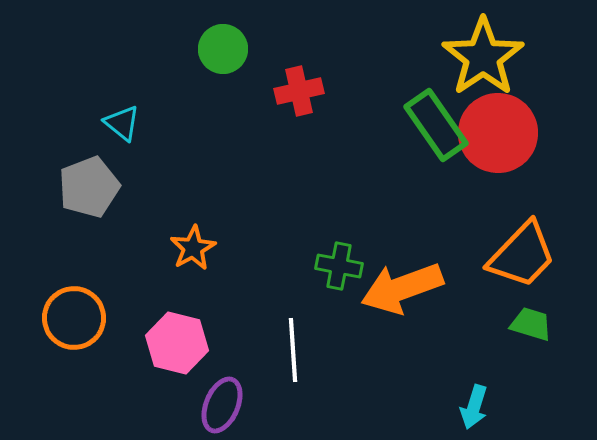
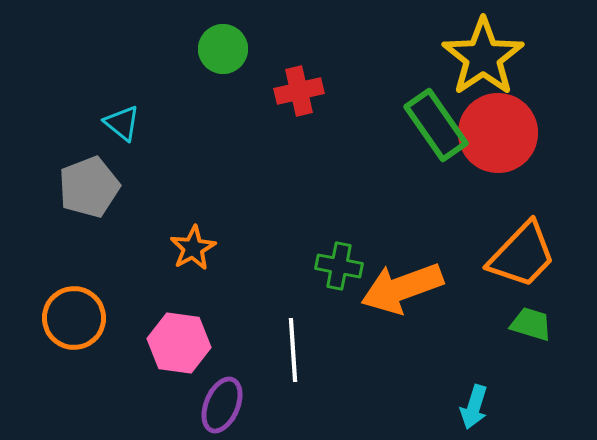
pink hexagon: moved 2 px right; rotated 6 degrees counterclockwise
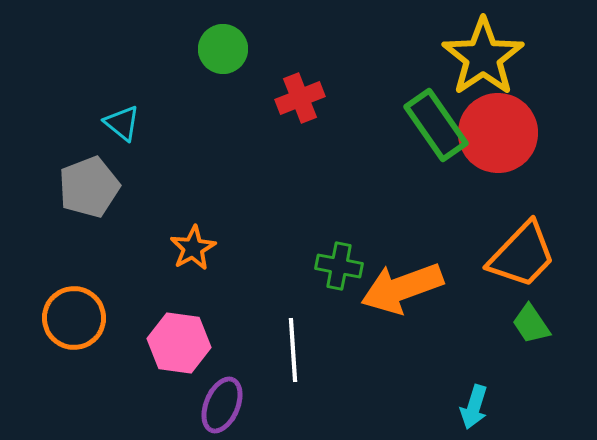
red cross: moved 1 px right, 7 px down; rotated 9 degrees counterclockwise
green trapezoid: rotated 141 degrees counterclockwise
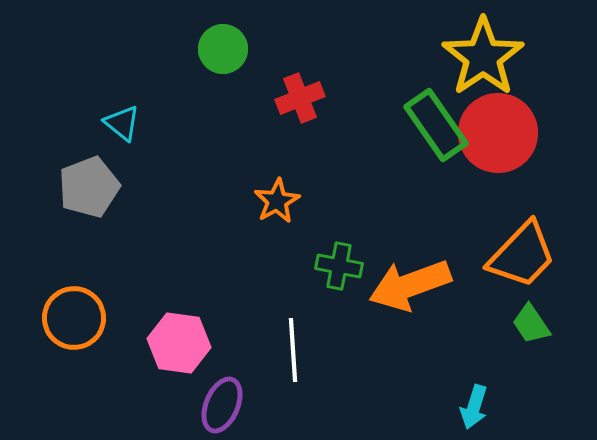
orange star: moved 84 px right, 47 px up
orange arrow: moved 8 px right, 3 px up
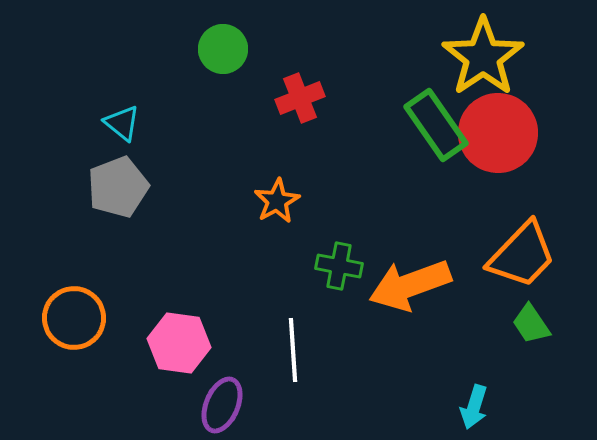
gray pentagon: moved 29 px right
